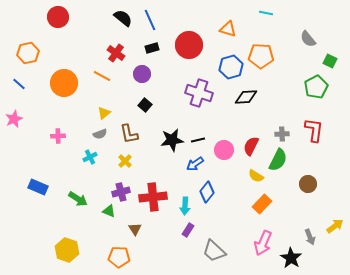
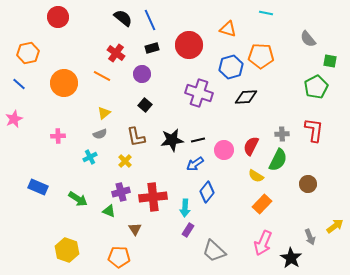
green square at (330, 61): rotated 16 degrees counterclockwise
brown L-shape at (129, 134): moved 7 px right, 3 px down
cyan arrow at (185, 206): moved 2 px down
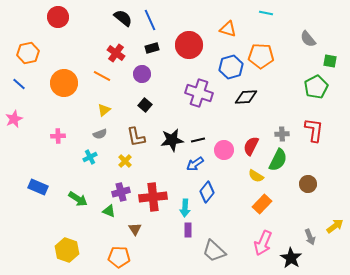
yellow triangle at (104, 113): moved 3 px up
purple rectangle at (188, 230): rotated 32 degrees counterclockwise
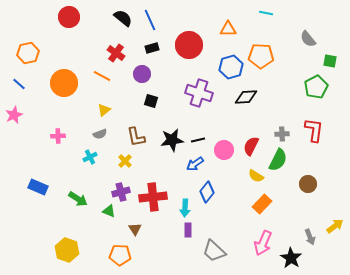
red circle at (58, 17): moved 11 px right
orange triangle at (228, 29): rotated 18 degrees counterclockwise
black square at (145, 105): moved 6 px right, 4 px up; rotated 24 degrees counterclockwise
pink star at (14, 119): moved 4 px up
orange pentagon at (119, 257): moved 1 px right, 2 px up
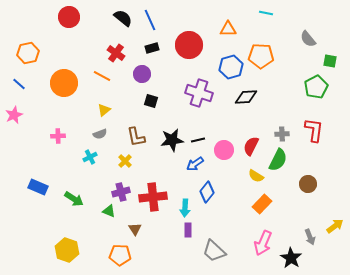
green arrow at (78, 199): moved 4 px left
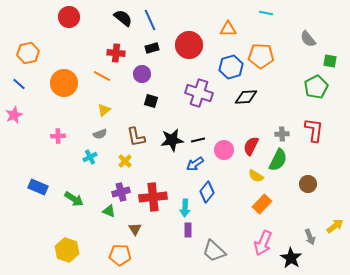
red cross at (116, 53): rotated 30 degrees counterclockwise
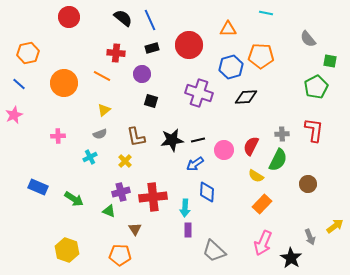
blue diamond at (207, 192): rotated 35 degrees counterclockwise
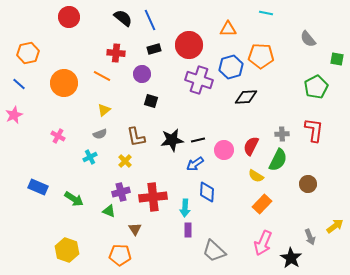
black rectangle at (152, 48): moved 2 px right, 1 px down
green square at (330, 61): moved 7 px right, 2 px up
purple cross at (199, 93): moved 13 px up
pink cross at (58, 136): rotated 32 degrees clockwise
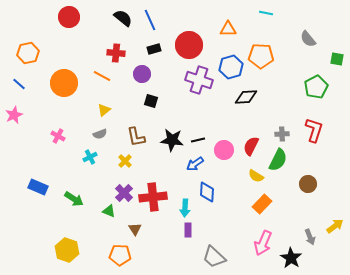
red L-shape at (314, 130): rotated 10 degrees clockwise
black star at (172, 140): rotated 15 degrees clockwise
purple cross at (121, 192): moved 3 px right, 1 px down; rotated 30 degrees counterclockwise
gray trapezoid at (214, 251): moved 6 px down
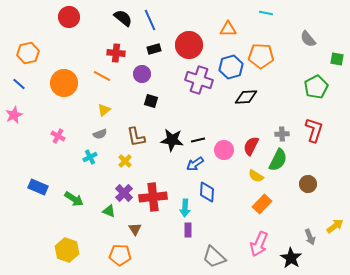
pink arrow at (263, 243): moved 4 px left, 1 px down
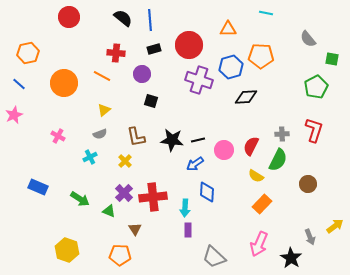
blue line at (150, 20): rotated 20 degrees clockwise
green square at (337, 59): moved 5 px left
green arrow at (74, 199): moved 6 px right
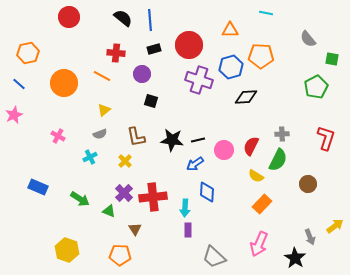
orange triangle at (228, 29): moved 2 px right, 1 px down
red L-shape at (314, 130): moved 12 px right, 8 px down
black star at (291, 258): moved 4 px right
